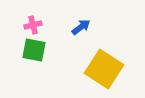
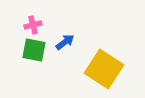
blue arrow: moved 16 px left, 15 px down
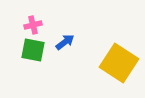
green square: moved 1 px left
yellow square: moved 15 px right, 6 px up
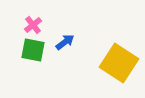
pink cross: rotated 24 degrees counterclockwise
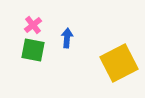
blue arrow: moved 2 px right, 4 px up; rotated 48 degrees counterclockwise
yellow square: rotated 30 degrees clockwise
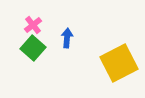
green square: moved 2 px up; rotated 30 degrees clockwise
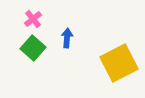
pink cross: moved 6 px up
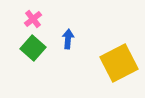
blue arrow: moved 1 px right, 1 px down
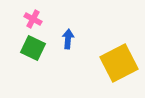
pink cross: rotated 24 degrees counterclockwise
green square: rotated 15 degrees counterclockwise
